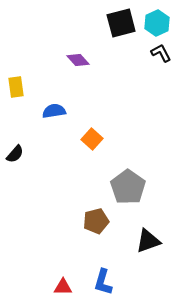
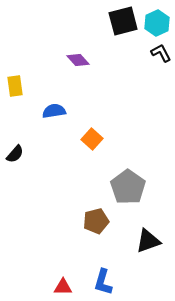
black square: moved 2 px right, 2 px up
yellow rectangle: moved 1 px left, 1 px up
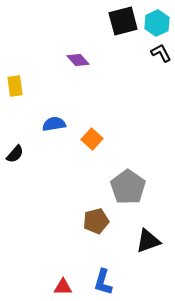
blue semicircle: moved 13 px down
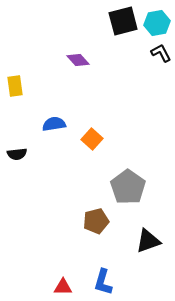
cyan hexagon: rotated 15 degrees clockwise
black semicircle: moved 2 px right; rotated 42 degrees clockwise
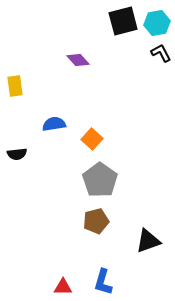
gray pentagon: moved 28 px left, 7 px up
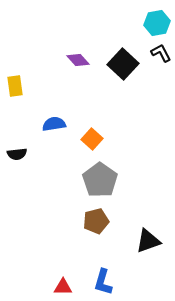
black square: moved 43 px down; rotated 32 degrees counterclockwise
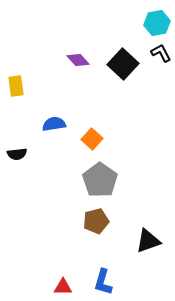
yellow rectangle: moved 1 px right
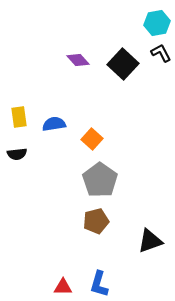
yellow rectangle: moved 3 px right, 31 px down
black triangle: moved 2 px right
blue L-shape: moved 4 px left, 2 px down
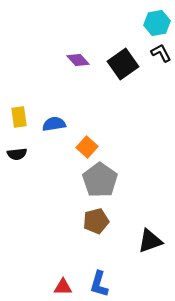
black square: rotated 12 degrees clockwise
orange square: moved 5 px left, 8 px down
